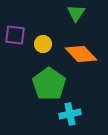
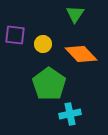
green triangle: moved 1 px left, 1 px down
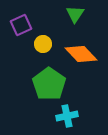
purple square: moved 6 px right, 10 px up; rotated 30 degrees counterclockwise
cyan cross: moved 3 px left, 2 px down
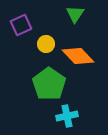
yellow circle: moved 3 px right
orange diamond: moved 3 px left, 2 px down
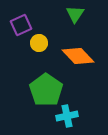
yellow circle: moved 7 px left, 1 px up
green pentagon: moved 3 px left, 6 px down
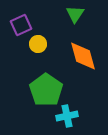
yellow circle: moved 1 px left, 1 px down
orange diamond: moved 5 px right; rotated 28 degrees clockwise
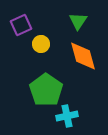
green triangle: moved 3 px right, 7 px down
yellow circle: moved 3 px right
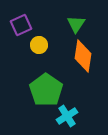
green triangle: moved 2 px left, 3 px down
yellow circle: moved 2 px left, 1 px down
orange diamond: rotated 24 degrees clockwise
cyan cross: rotated 20 degrees counterclockwise
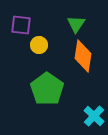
purple square: rotated 30 degrees clockwise
green pentagon: moved 1 px right, 1 px up
cyan cross: moved 27 px right; rotated 15 degrees counterclockwise
